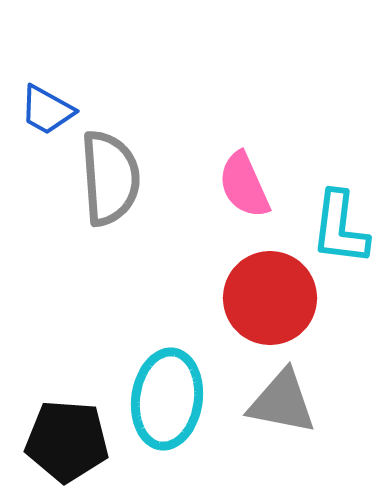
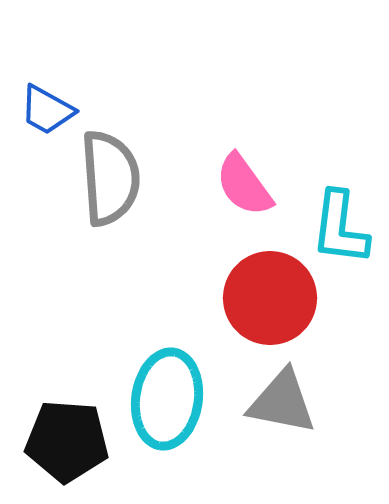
pink semicircle: rotated 12 degrees counterclockwise
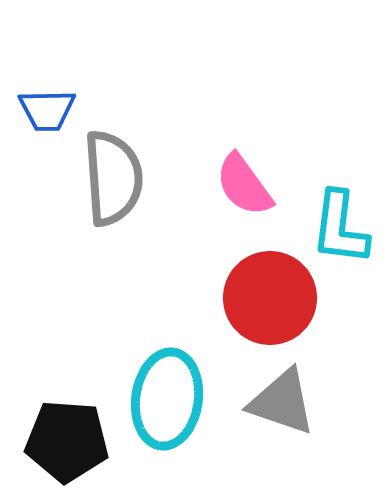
blue trapezoid: rotated 30 degrees counterclockwise
gray semicircle: moved 3 px right
gray triangle: rotated 8 degrees clockwise
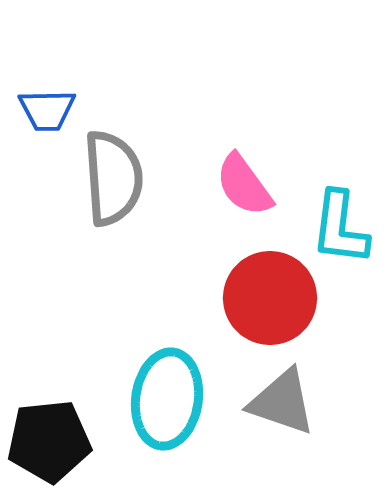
black pentagon: moved 18 px left; rotated 10 degrees counterclockwise
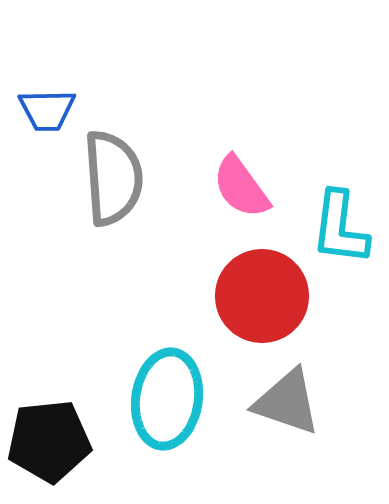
pink semicircle: moved 3 px left, 2 px down
red circle: moved 8 px left, 2 px up
gray triangle: moved 5 px right
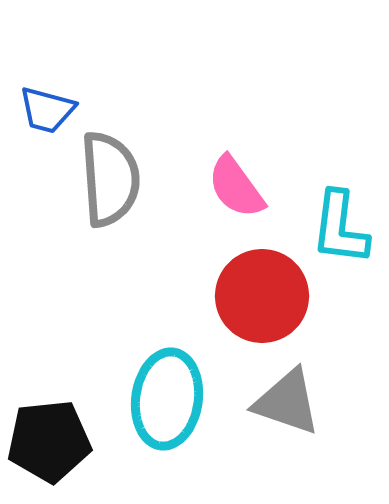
blue trapezoid: rotated 16 degrees clockwise
gray semicircle: moved 3 px left, 1 px down
pink semicircle: moved 5 px left
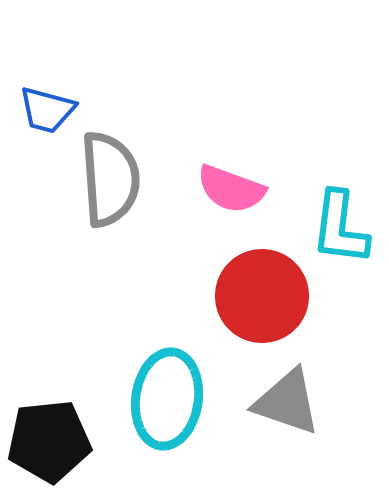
pink semicircle: moved 5 px left, 2 px down; rotated 34 degrees counterclockwise
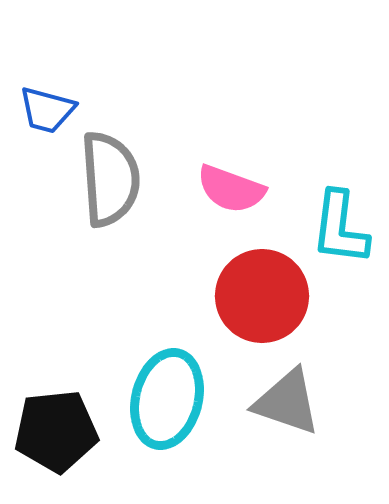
cyan ellipse: rotated 6 degrees clockwise
black pentagon: moved 7 px right, 10 px up
